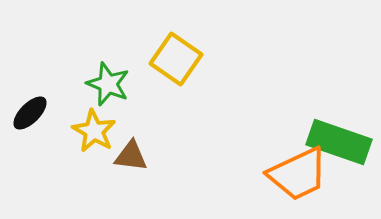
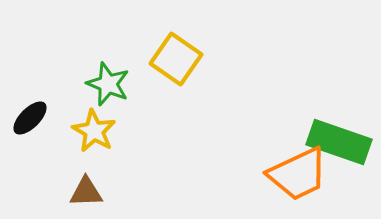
black ellipse: moved 5 px down
brown triangle: moved 45 px left, 36 px down; rotated 9 degrees counterclockwise
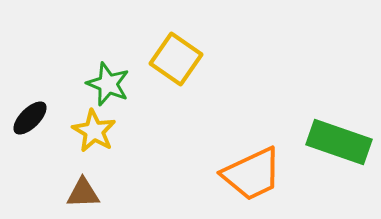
orange trapezoid: moved 46 px left
brown triangle: moved 3 px left, 1 px down
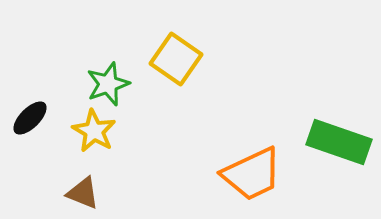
green star: rotated 30 degrees clockwise
brown triangle: rotated 24 degrees clockwise
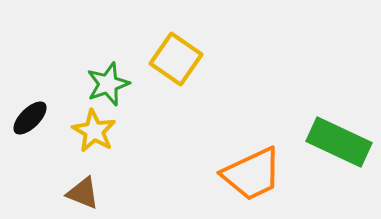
green rectangle: rotated 6 degrees clockwise
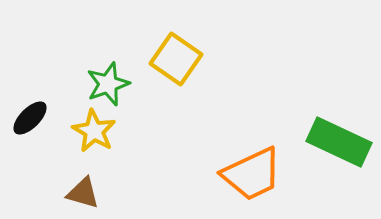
brown triangle: rotated 6 degrees counterclockwise
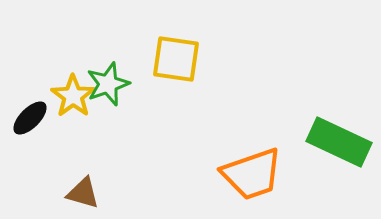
yellow square: rotated 27 degrees counterclockwise
yellow star: moved 21 px left, 35 px up; rotated 6 degrees clockwise
orange trapezoid: rotated 6 degrees clockwise
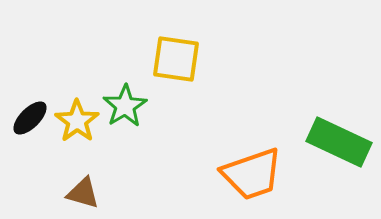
green star: moved 17 px right, 22 px down; rotated 12 degrees counterclockwise
yellow star: moved 4 px right, 25 px down
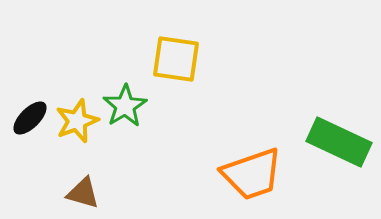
yellow star: rotated 15 degrees clockwise
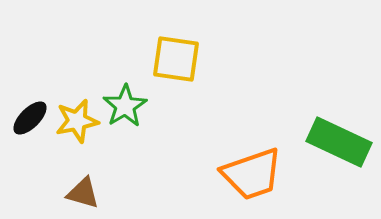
yellow star: rotated 9 degrees clockwise
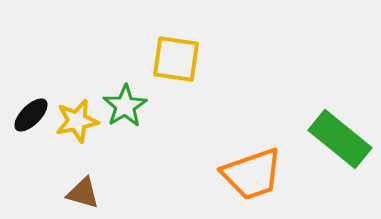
black ellipse: moved 1 px right, 3 px up
green rectangle: moved 1 px right, 3 px up; rotated 14 degrees clockwise
